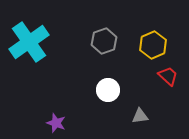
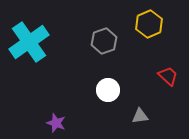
yellow hexagon: moved 4 px left, 21 px up
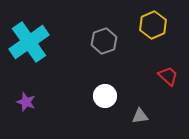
yellow hexagon: moved 4 px right, 1 px down
white circle: moved 3 px left, 6 px down
purple star: moved 30 px left, 21 px up
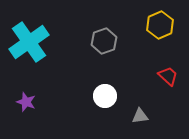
yellow hexagon: moved 7 px right
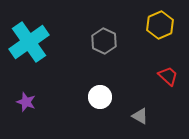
gray hexagon: rotated 15 degrees counterclockwise
white circle: moved 5 px left, 1 px down
gray triangle: rotated 36 degrees clockwise
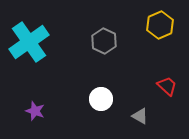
red trapezoid: moved 1 px left, 10 px down
white circle: moved 1 px right, 2 px down
purple star: moved 9 px right, 9 px down
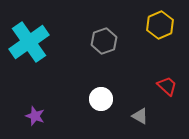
gray hexagon: rotated 15 degrees clockwise
purple star: moved 5 px down
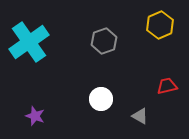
red trapezoid: rotated 55 degrees counterclockwise
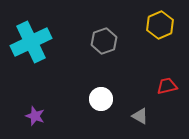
cyan cross: moved 2 px right; rotated 9 degrees clockwise
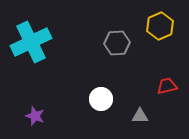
yellow hexagon: moved 1 px down
gray hexagon: moved 13 px right, 2 px down; rotated 15 degrees clockwise
gray triangle: rotated 30 degrees counterclockwise
